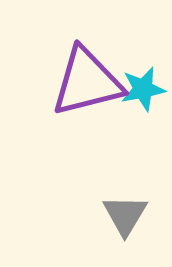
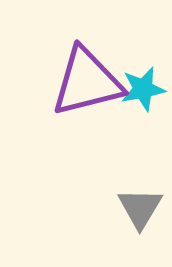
gray triangle: moved 15 px right, 7 px up
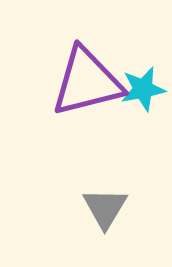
gray triangle: moved 35 px left
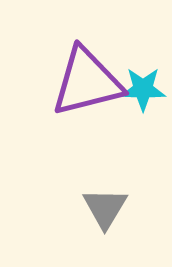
cyan star: rotated 12 degrees clockwise
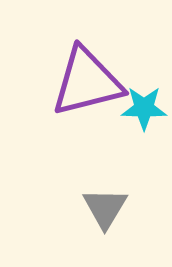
cyan star: moved 1 px right, 19 px down
